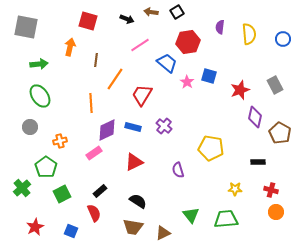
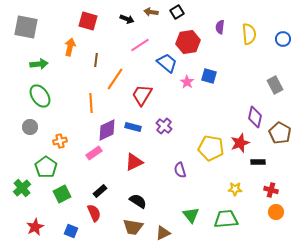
red star at (240, 90): moved 53 px down
purple semicircle at (178, 170): moved 2 px right
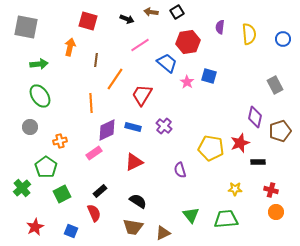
brown pentagon at (280, 133): moved 2 px up; rotated 25 degrees clockwise
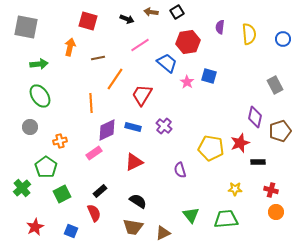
brown line at (96, 60): moved 2 px right, 2 px up; rotated 72 degrees clockwise
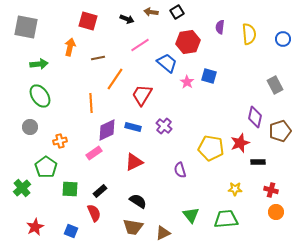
green square at (62, 194): moved 8 px right, 5 px up; rotated 30 degrees clockwise
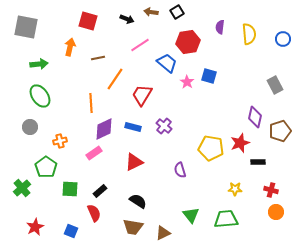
purple diamond at (107, 130): moved 3 px left, 1 px up
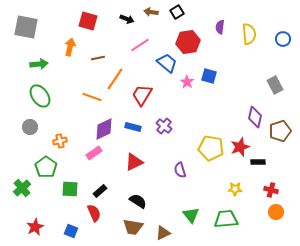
orange line at (91, 103): moved 1 px right, 6 px up; rotated 66 degrees counterclockwise
red star at (240, 143): moved 4 px down
